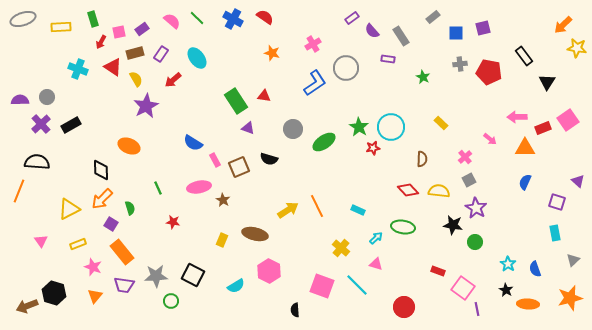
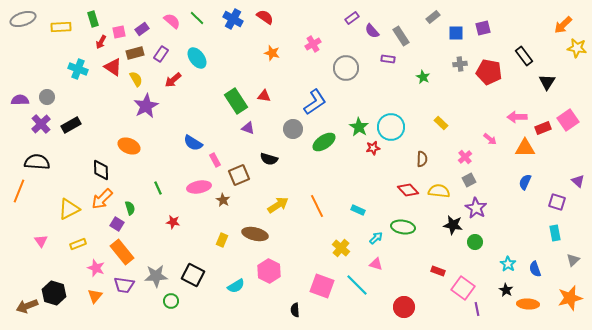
blue L-shape at (315, 83): moved 19 px down
brown square at (239, 167): moved 8 px down
yellow arrow at (288, 210): moved 10 px left, 5 px up
purple square at (111, 224): moved 6 px right
pink star at (93, 267): moved 3 px right, 1 px down
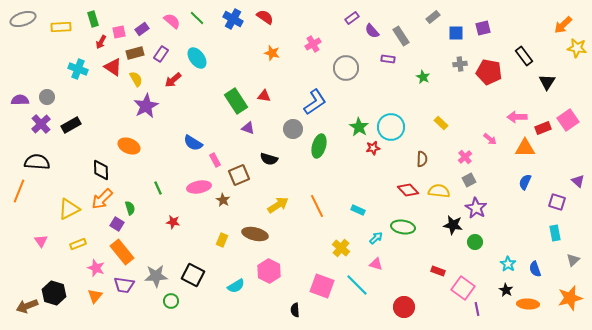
green ellipse at (324, 142): moved 5 px left, 4 px down; rotated 40 degrees counterclockwise
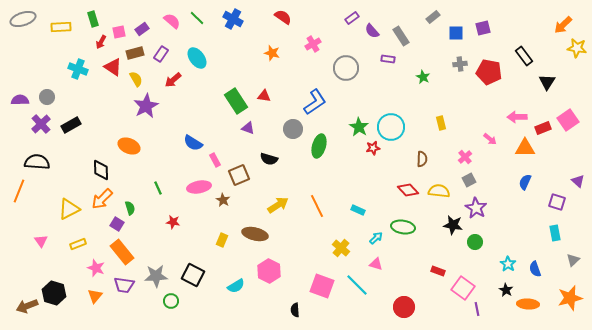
red semicircle at (265, 17): moved 18 px right
yellow rectangle at (441, 123): rotated 32 degrees clockwise
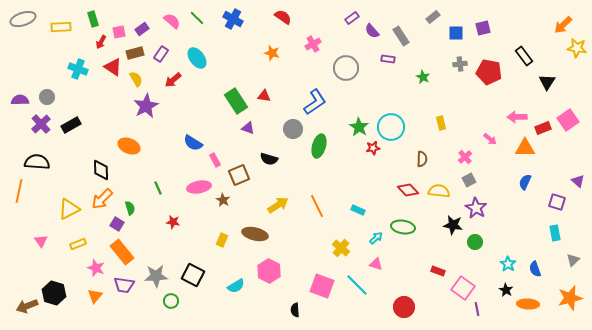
orange line at (19, 191): rotated 10 degrees counterclockwise
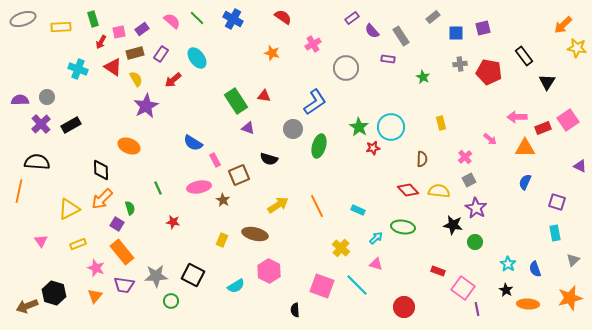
purple triangle at (578, 181): moved 2 px right, 15 px up; rotated 16 degrees counterclockwise
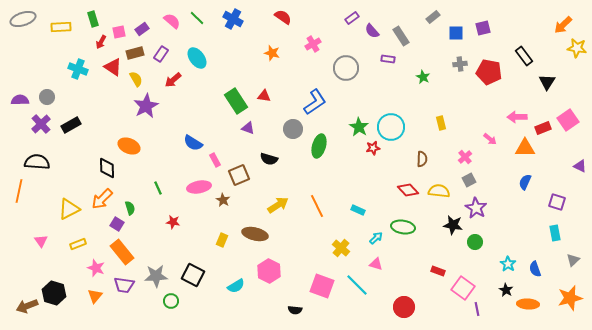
black diamond at (101, 170): moved 6 px right, 2 px up
black semicircle at (295, 310): rotated 80 degrees counterclockwise
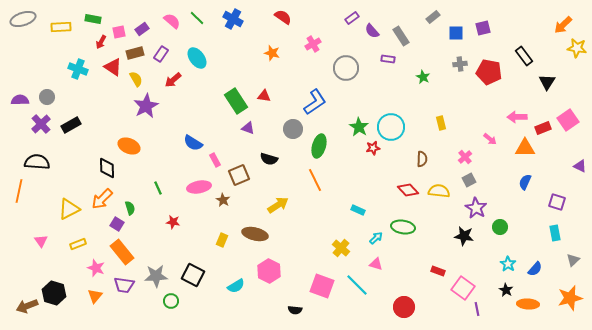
green rectangle at (93, 19): rotated 63 degrees counterclockwise
orange line at (317, 206): moved 2 px left, 26 px up
black star at (453, 225): moved 11 px right, 11 px down
green circle at (475, 242): moved 25 px right, 15 px up
blue semicircle at (535, 269): rotated 119 degrees counterclockwise
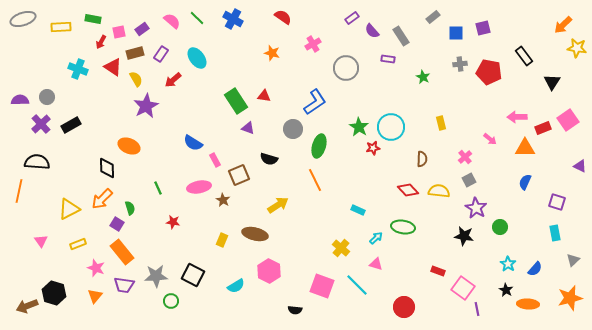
black triangle at (547, 82): moved 5 px right
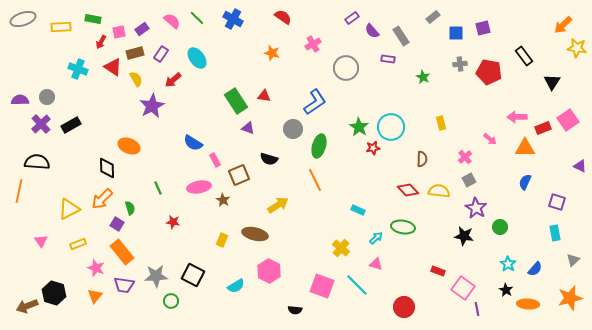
purple star at (146, 106): moved 6 px right
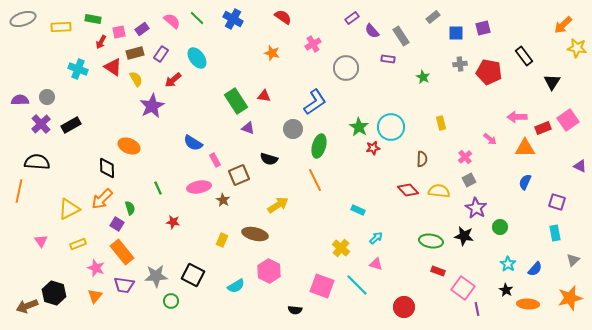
green ellipse at (403, 227): moved 28 px right, 14 px down
